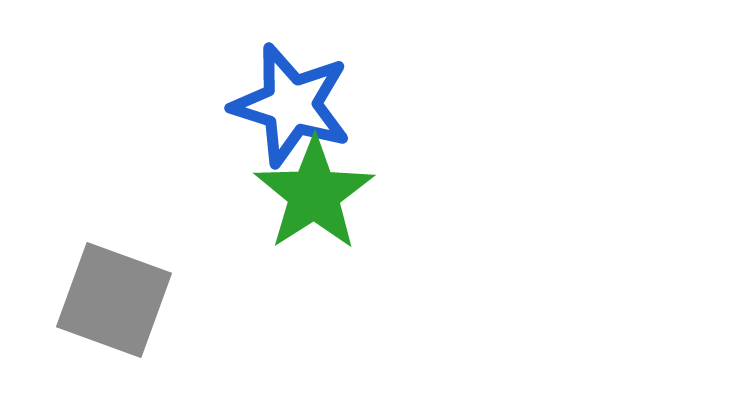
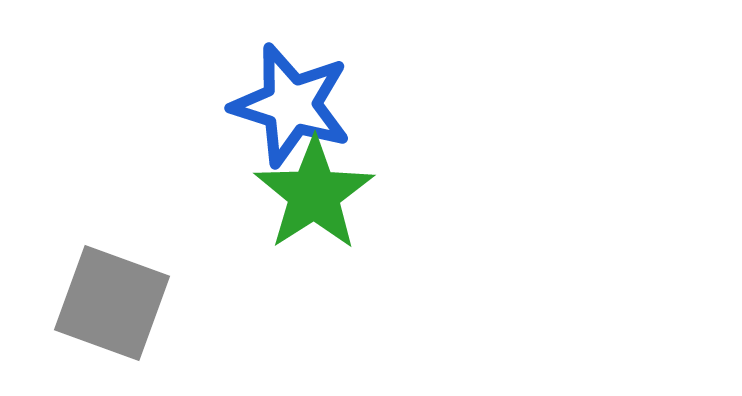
gray square: moved 2 px left, 3 px down
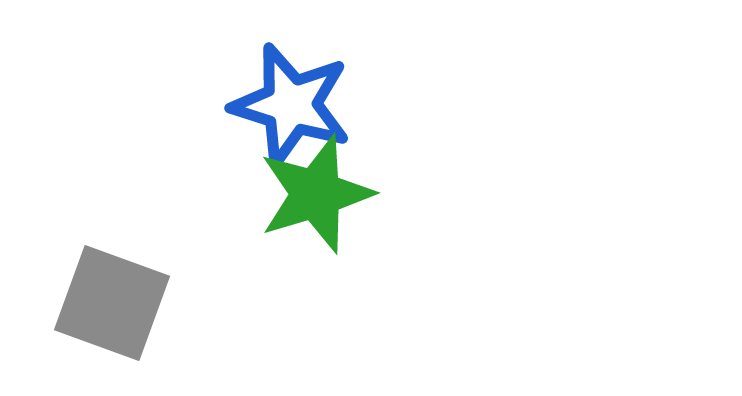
green star: moved 2 px right; rotated 16 degrees clockwise
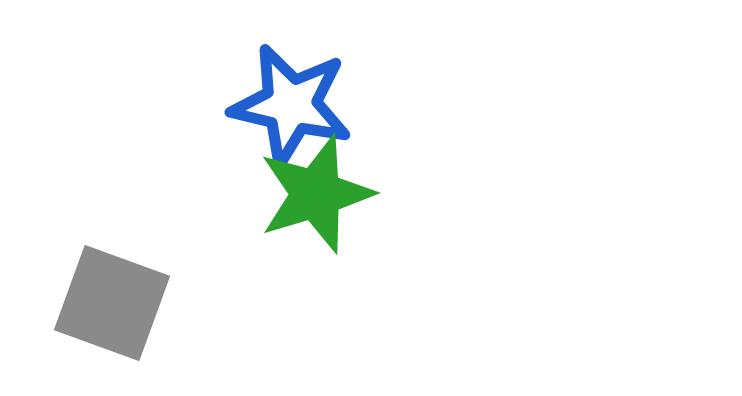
blue star: rotated 4 degrees counterclockwise
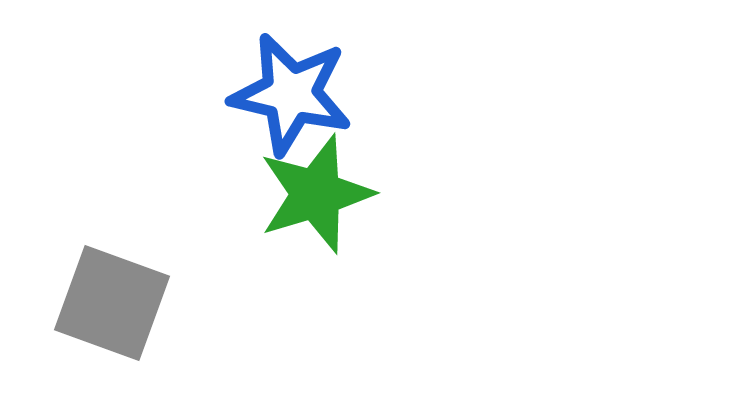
blue star: moved 11 px up
